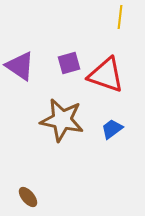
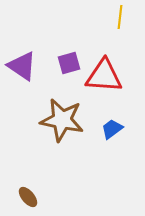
purple triangle: moved 2 px right
red triangle: moved 2 px left, 1 px down; rotated 15 degrees counterclockwise
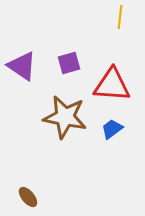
red triangle: moved 8 px right, 9 px down
brown star: moved 3 px right, 3 px up
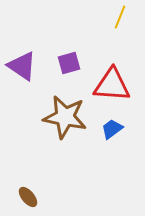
yellow line: rotated 15 degrees clockwise
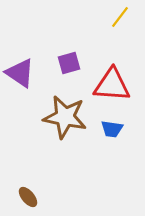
yellow line: rotated 15 degrees clockwise
purple triangle: moved 2 px left, 7 px down
blue trapezoid: rotated 135 degrees counterclockwise
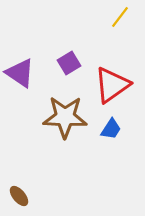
purple square: rotated 15 degrees counterclockwise
red triangle: rotated 39 degrees counterclockwise
brown star: rotated 9 degrees counterclockwise
blue trapezoid: moved 1 px left; rotated 65 degrees counterclockwise
brown ellipse: moved 9 px left, 1 px up
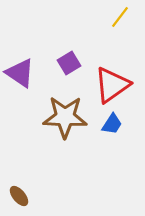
blue trapezoid: moved 1 px right, 5 px up
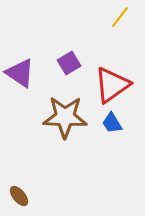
blue trapezoid: moved 1 px up; rotated 115 degrees clockwise
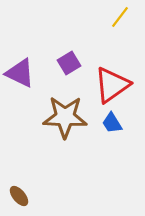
purple triangle: rotated 8 degrees counterclockwise
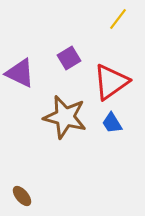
yellow line: moved 2 px left, 2 px down
purple square: moved 5 px up
red triangle: moved 1 px left, 3 px up
brown star: rotated 12 degrees clockwise
brown ellipse: moved 3 px right
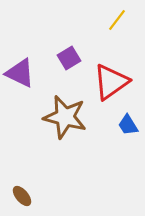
yellow line: moved 1 px left, 1 px down
blue trapezoid: moved 16 px right, 2 px down
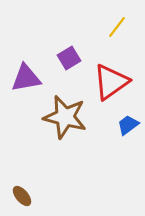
yellow line: moved 7 px down
purple triangle: moved 6 px right, 5 px down; rotated 36 degrees counterclockwise
blue trapezoid: rotated 85 degrees clockwise
